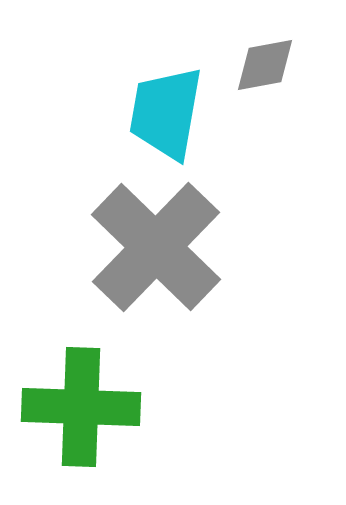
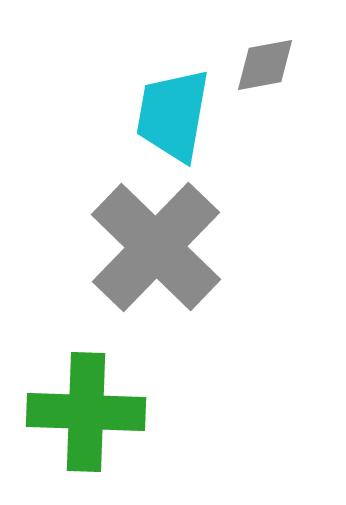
cyan trapezoid: moved 7 px right, 2 px down
green cross: moved 5 px right, 5 px down
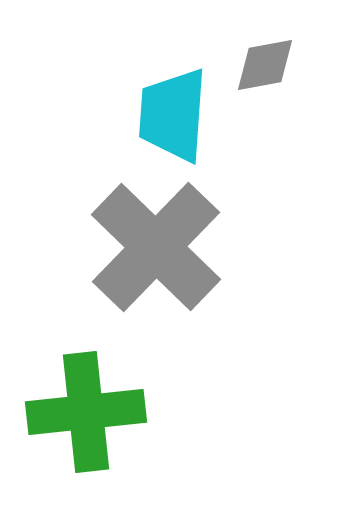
cyan trapezoid: rotated 6 degrees counterclockwise
green cross: rotated 8 degrees counterclockwise
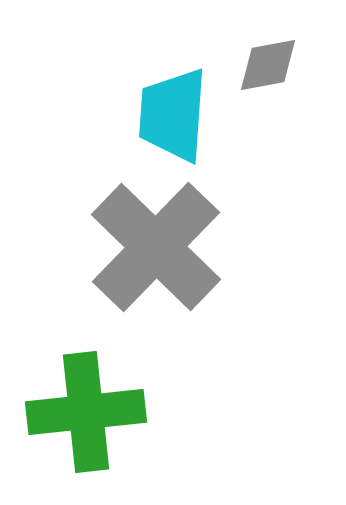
gray diamond: moved 3 px right
